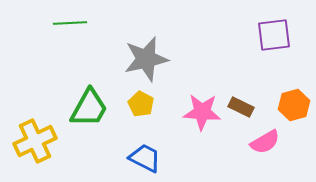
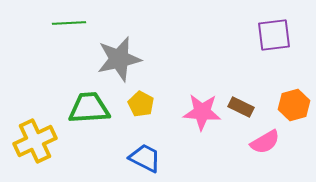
green line: moved 1 px left
gray star: moved 27 px left
green trapezoid: rotated 123 degrees counterclockwise
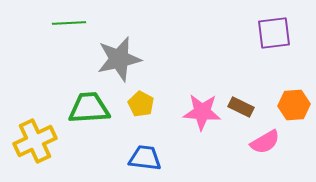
purple square: moved 2 px up
orange hexagon: rotated 12 degrees clockwise
blue trapezoid: rotated 20 degrees counterclockwise
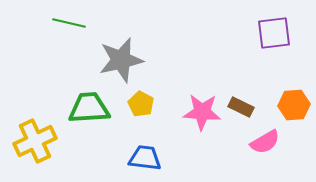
green line: rotated 16 degrees clockwise
gray star: moved 2 px right, 1 px down
